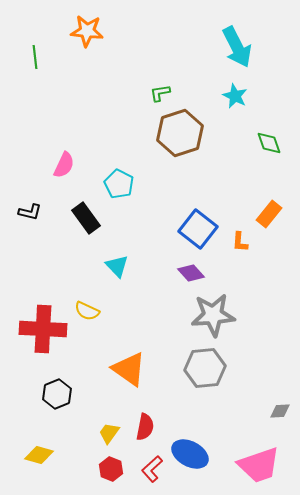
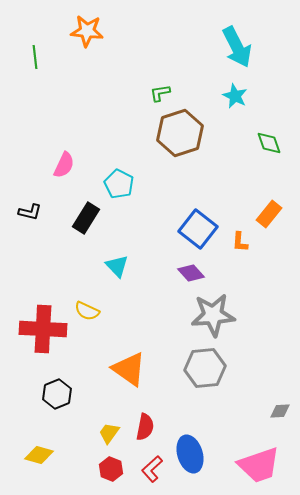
black rectangle: rotated 68 degrees clockwise
blue ellipse: rotated 45 degrees clockwise
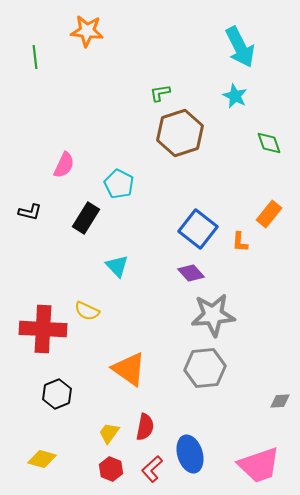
cyan arrow: moved 3 px right
gray diamond: moved 10 px up
yellow diamond: moved 3 px right, 4 px down
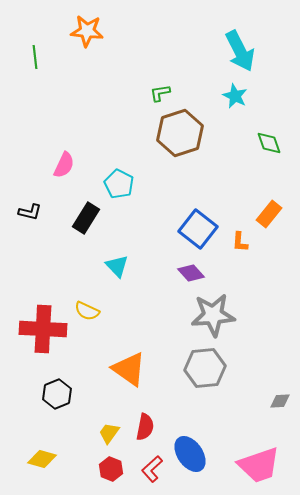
cyan arrow: moved 4 px down
blue ellipse: rotated 18 degrees counterclockwise
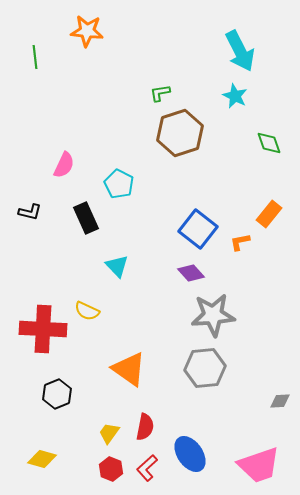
black rectangle: rotated 56 degrees counterclockwise
orange L-shape: rotated 75 degrees clockwise
red L-shape: moved 5 px left, 1 px up
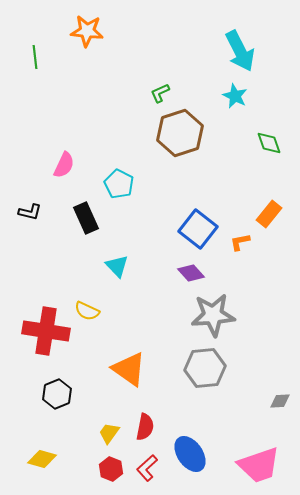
green L-shape: rotated 15 degrees counterclockwise
red cross: moved 3 px right, 2 px down; rotated 6 degrees clockwise
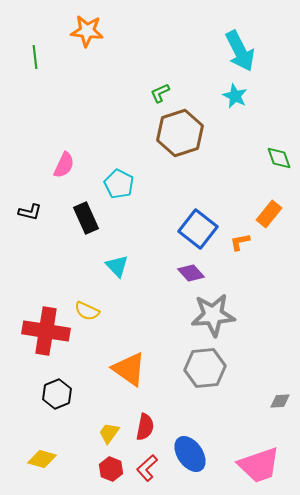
green diamond: moved 10 px right, 15 px down
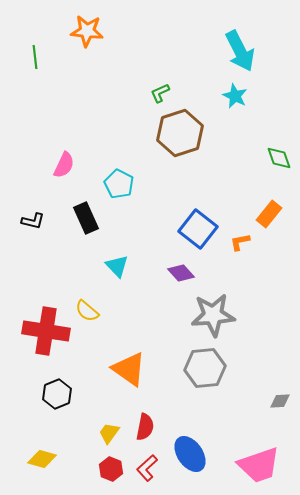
black L-shape: moved 3 px right, 9 px down
purple diamond: moved 10 px left
yellow semicircle: rotated 15 degrees clockwise
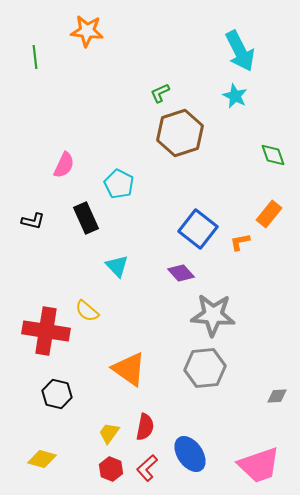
green diamond: moved 6 px left, 3 px up
gray star: rotated 9 degrees clockwise
black hexagon: rotated 24 degrees counterclockwise
gray diamond: moved 3 px left, 5 px up
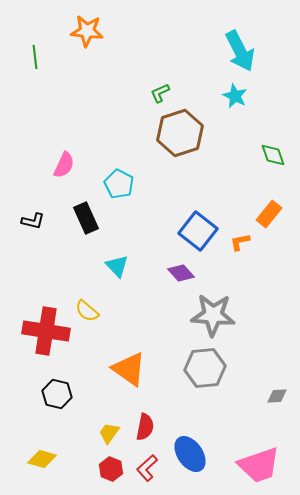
blue square: moved 2 px down
